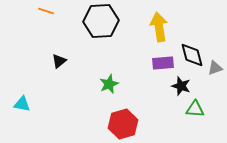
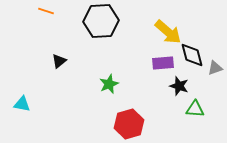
yellow arrow: moved 9 px right, 5 px down; rotated 140 degrees clockwise
black star: moved 2 px left
red hexagon: moved 6 px right
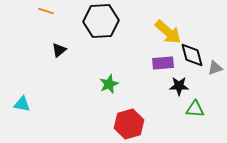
black triangle: moved 11 px up
black star: rotated 18 degrees counterclockwise
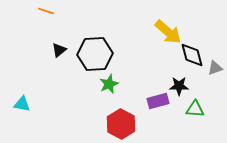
black hexagon: moved 6 px left, 33 px down
purple rectangle: moved 5 px left, 38 px down; rotated 10 degrees counterclockwise
red hexagon: moved 8 px left; rotated 16 degrees counterclockwise
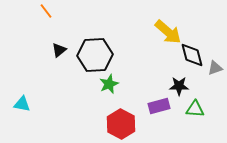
orange line: rotated 35 degrees clockwise
black hexagon: moved 1 px down
purple rectangle: moved 1 px right, 5 px down
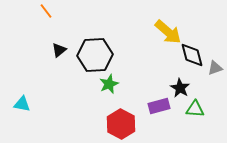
black star: moved 1 px right, 2 px down; rotated 30 degrees clockwise
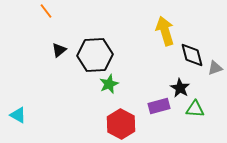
yellow arrow: moved 3 px left, 1 px up; rotated 148 degrees counterclockwise
cyan triangle: moved 4 px left, 11 px down; rotated 18 degrees clockwise
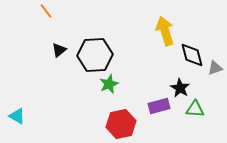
cyan triangle: moved 1 px left, 1 px down
red hexagon: rotated 20 degrees clockwise
